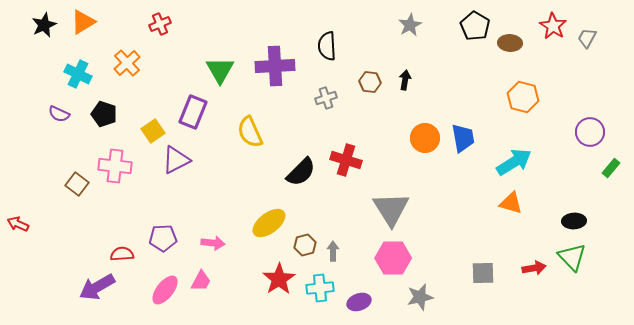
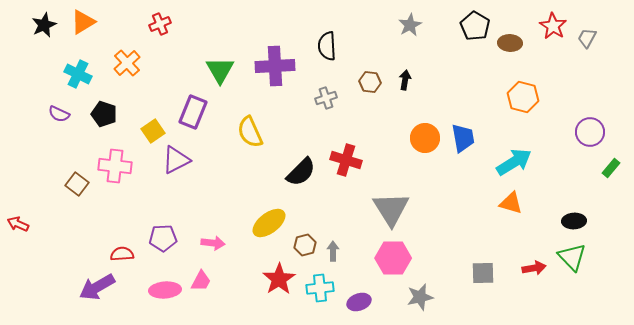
pink ellipse at (165, 290): rotated 48 degrees clockwise
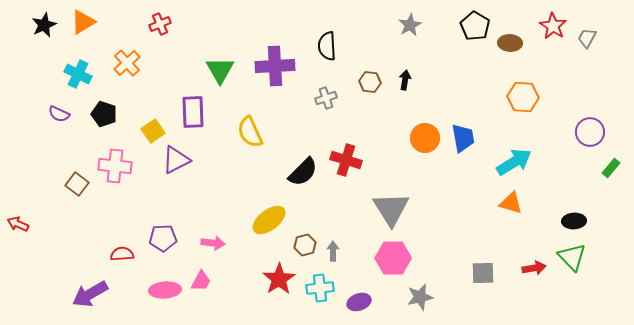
orange hexagon at (523, 97): rotated 12 degrees counterclockwise
purple rectangle at (193, 112): rotated 24 degrees counterclockwise
black semicircle at (301, 172): moved 2 px right
yellow ellipse at (269, 223): moved 3 px up
purple arrow at (97, 287): moved 7 px left, 7 px down
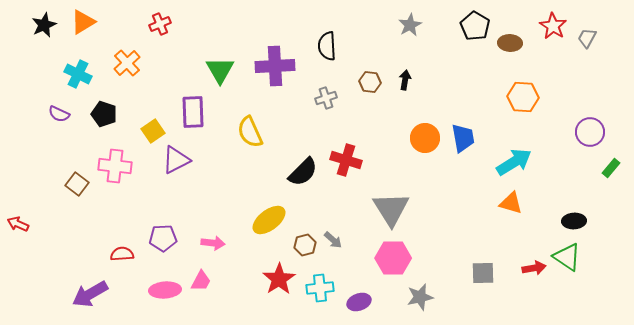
gray arrow at (333, 251): moved 11 px up; rotated 132 degrees clockwise
green triangle at (572, 257): moved 5 px left; rotated 12 degrees counterclockwise
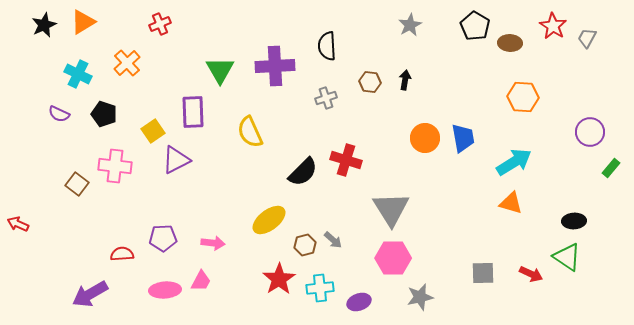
red arrow at (534, 268): moved 3 px left, 6 px down; rotated 35 degrees clockwise
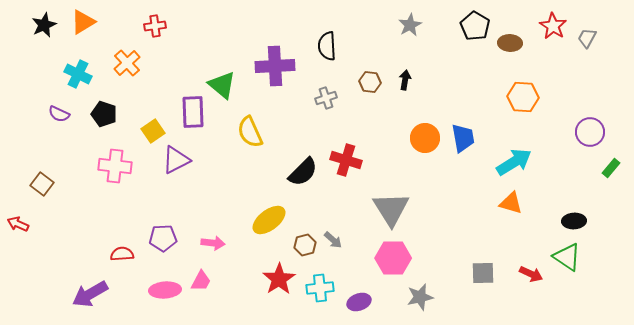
red cross at (160, 24): moved 5 px left, 2 px down; rotated 15 degrees clockwise
green triangle at (220, 70): moved 2 px right, 15 px down; rotated 20 degrees counterclockwise
brown square at (77, 184): moved 35 px left
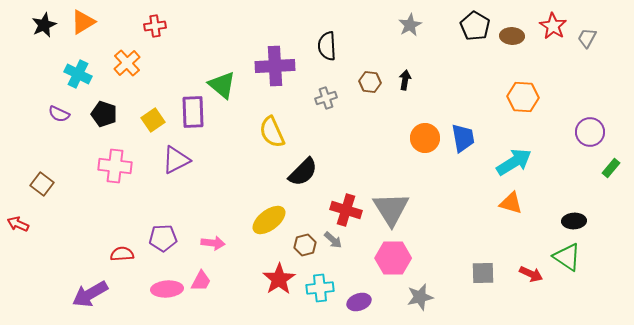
brown ellipse at (510, 43): moved 2 px right, 7 px up
yellow square at (153, 131): moved 11 px up
yellow semicircle at (250, 132): moved 22 px right
red cross at (346, 160): moved 50 px down
pink ellipse at (165, 290): moved 2 px right, 1 px up
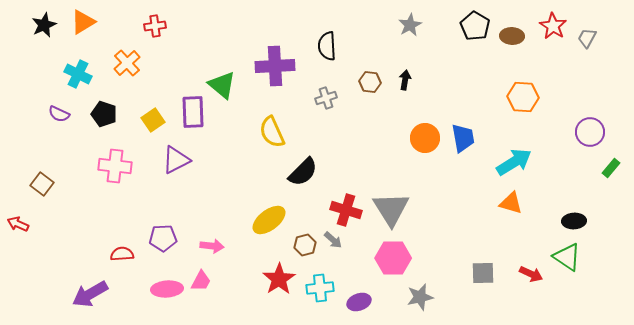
pink arrow at (213, 243): moved 1 px left, 3 px down
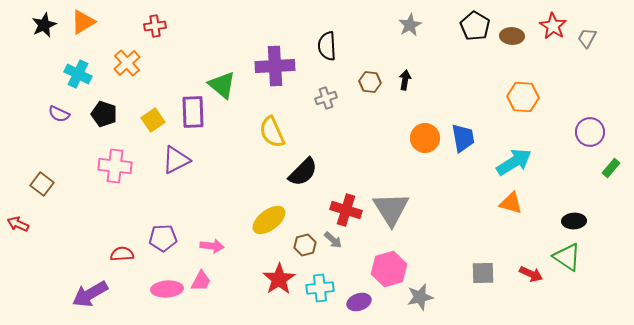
pink hexagon at (393, 258): moved 4 px left, 11 px down; rotated 16 degrees counterclockwise
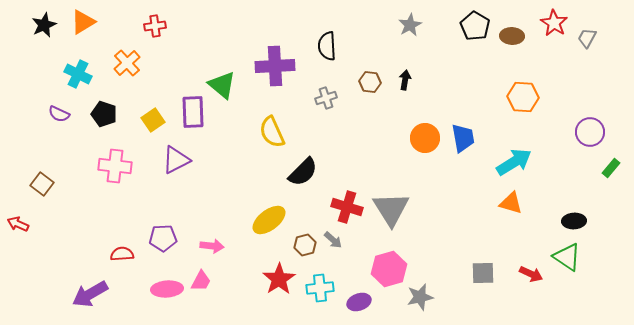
red star at (553, 26): moved 1 px right, 3 px up
red cross at (346, 210): moved 1 px right, 3 px up
